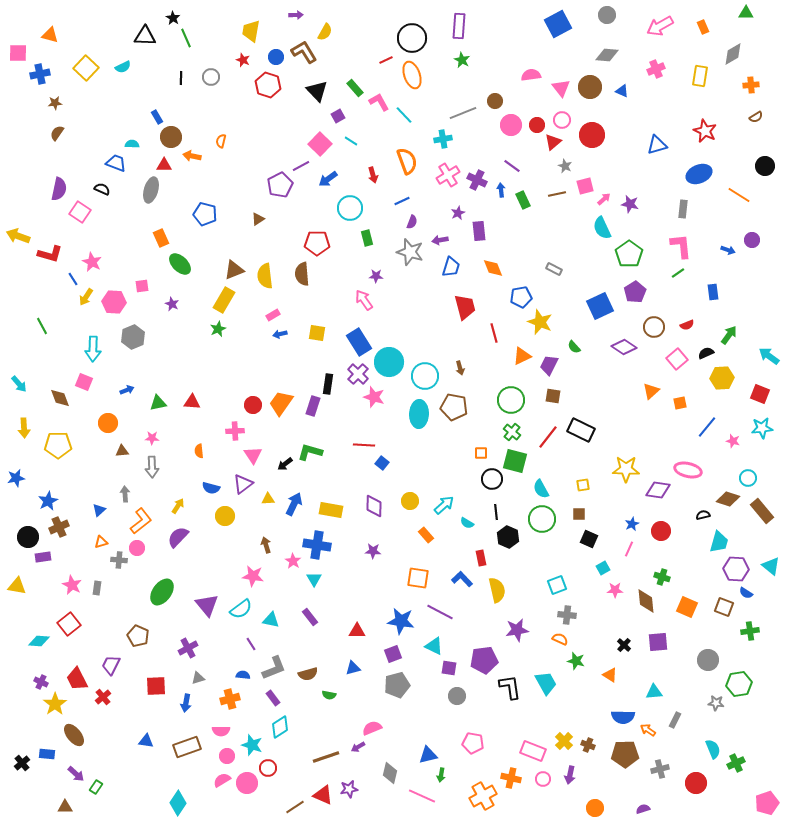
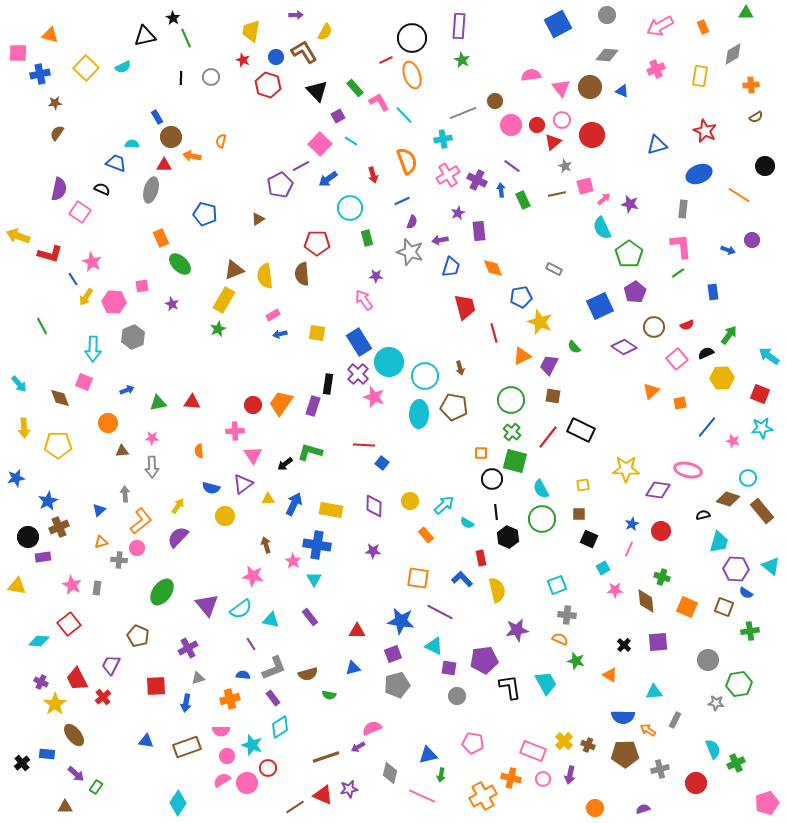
black triangle at (145, 36): rotated 15 degrees counterclockwise
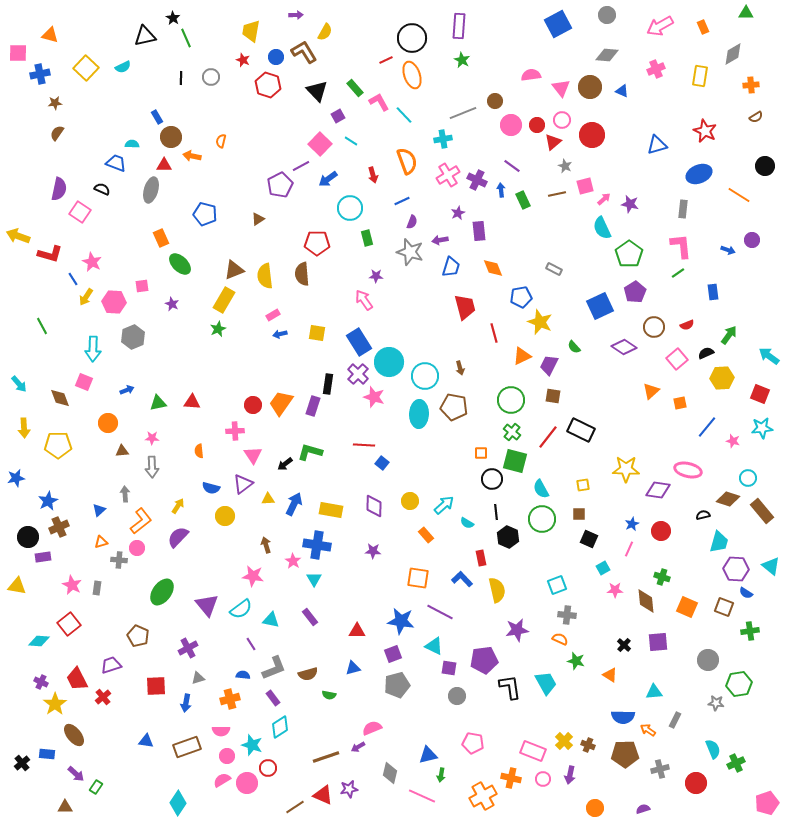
purple trapezoid at (111, 665): rotated 45 degrees clockwise
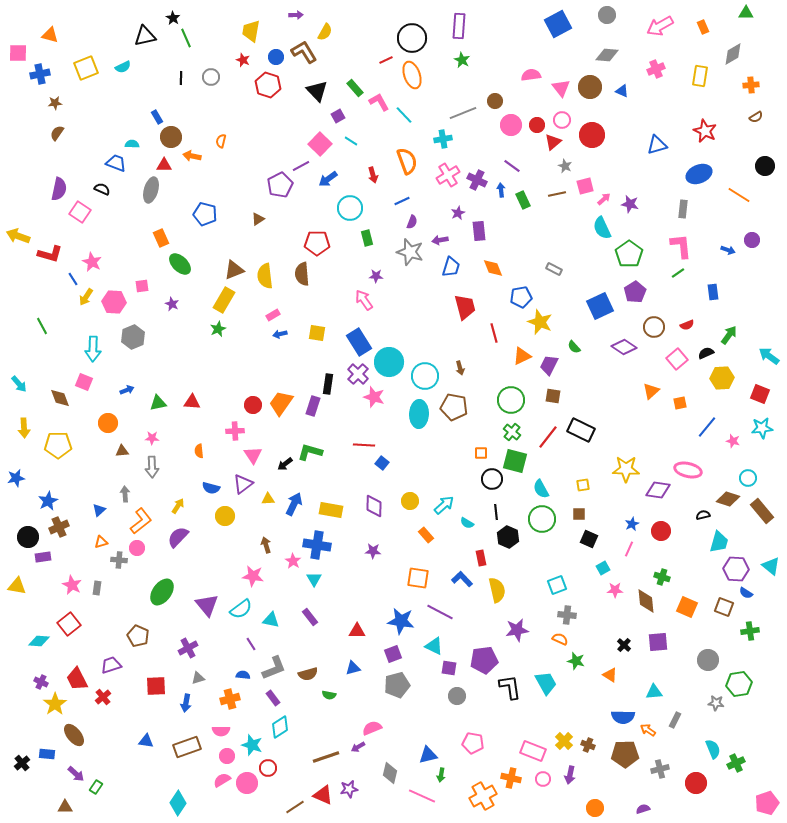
yellow square at (86, 68): rotated 25 degrees clockwise
